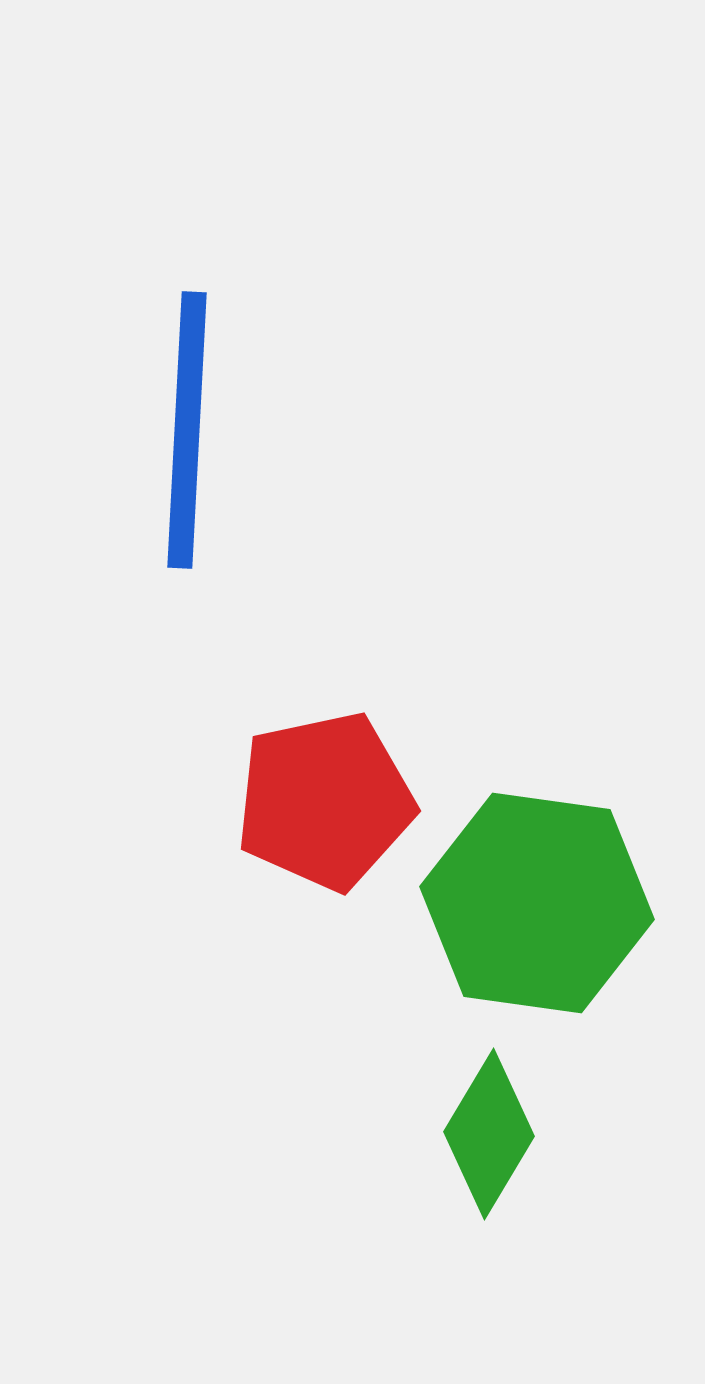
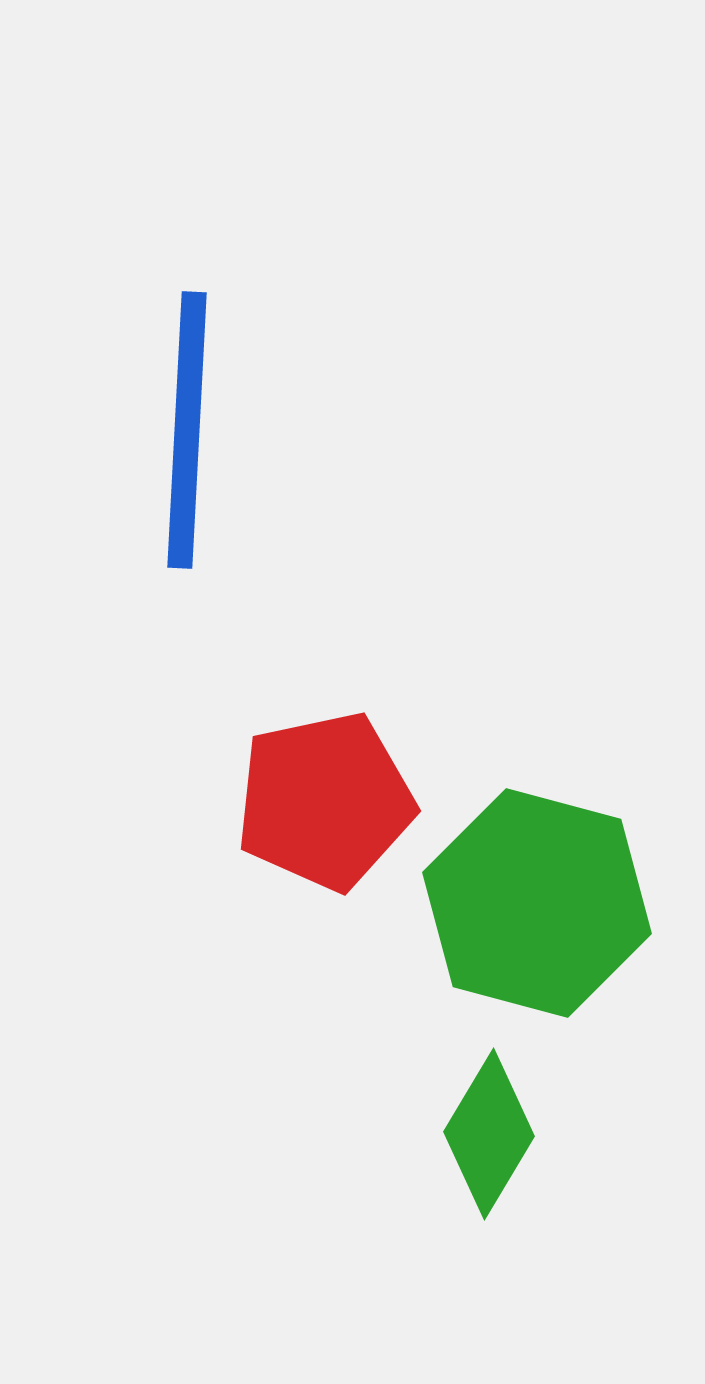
green hexagon: rotated 7 degrees clockwise
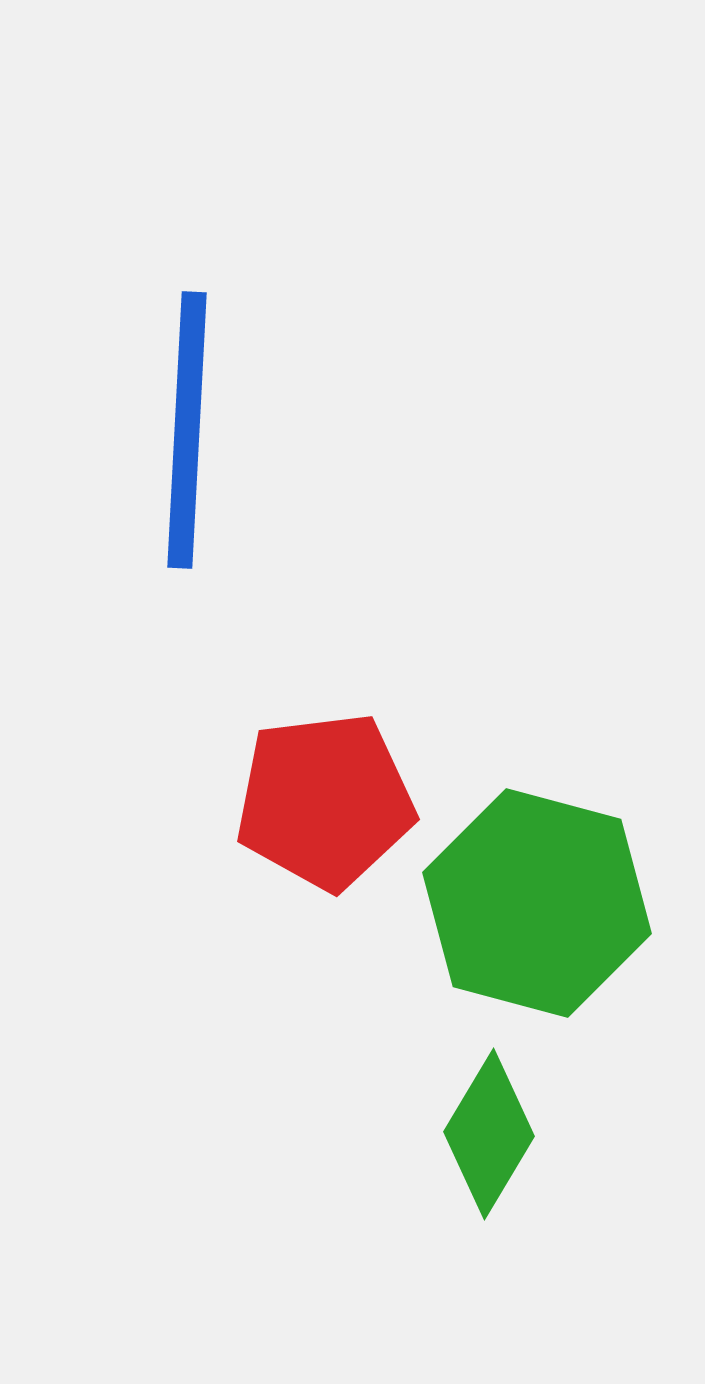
red pentagon: rotated 5 degrees clockwise
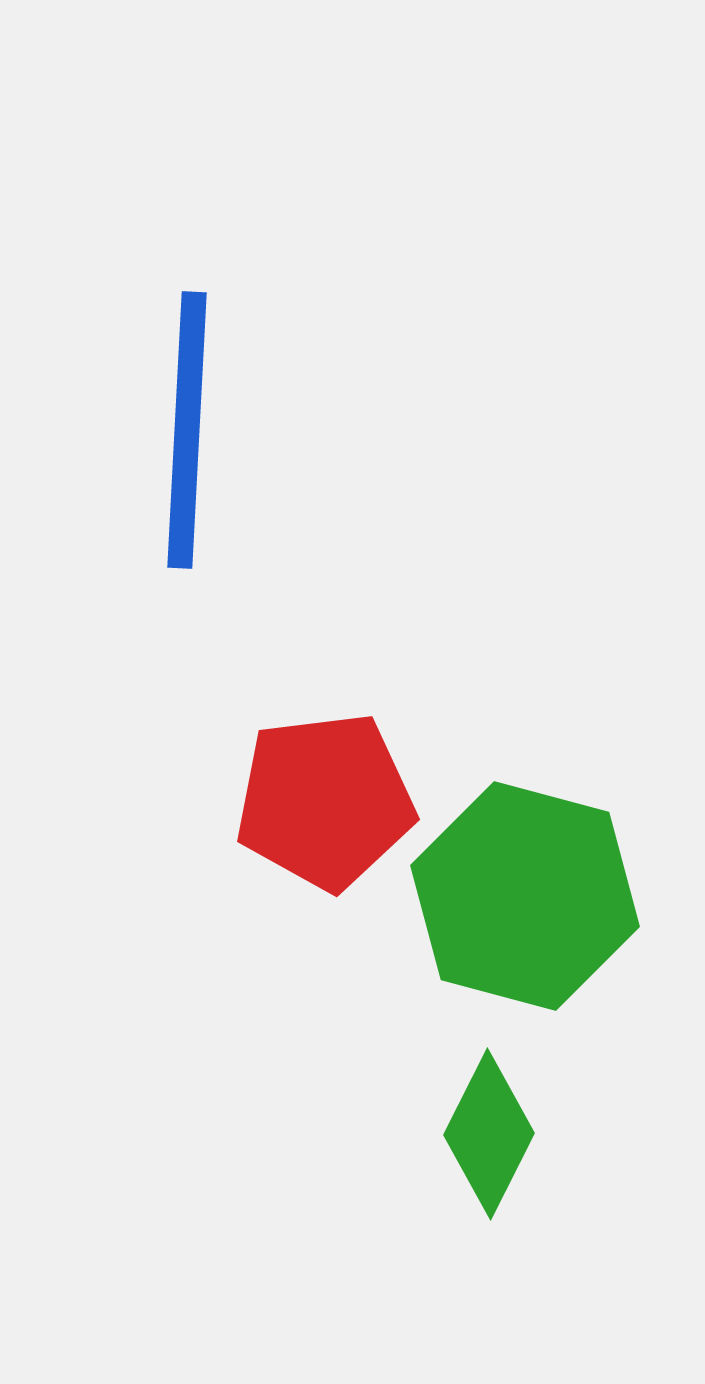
green hexagon: moved 12 px left, 7 px up
green diamond: rotated 4 degrees counterclockwise
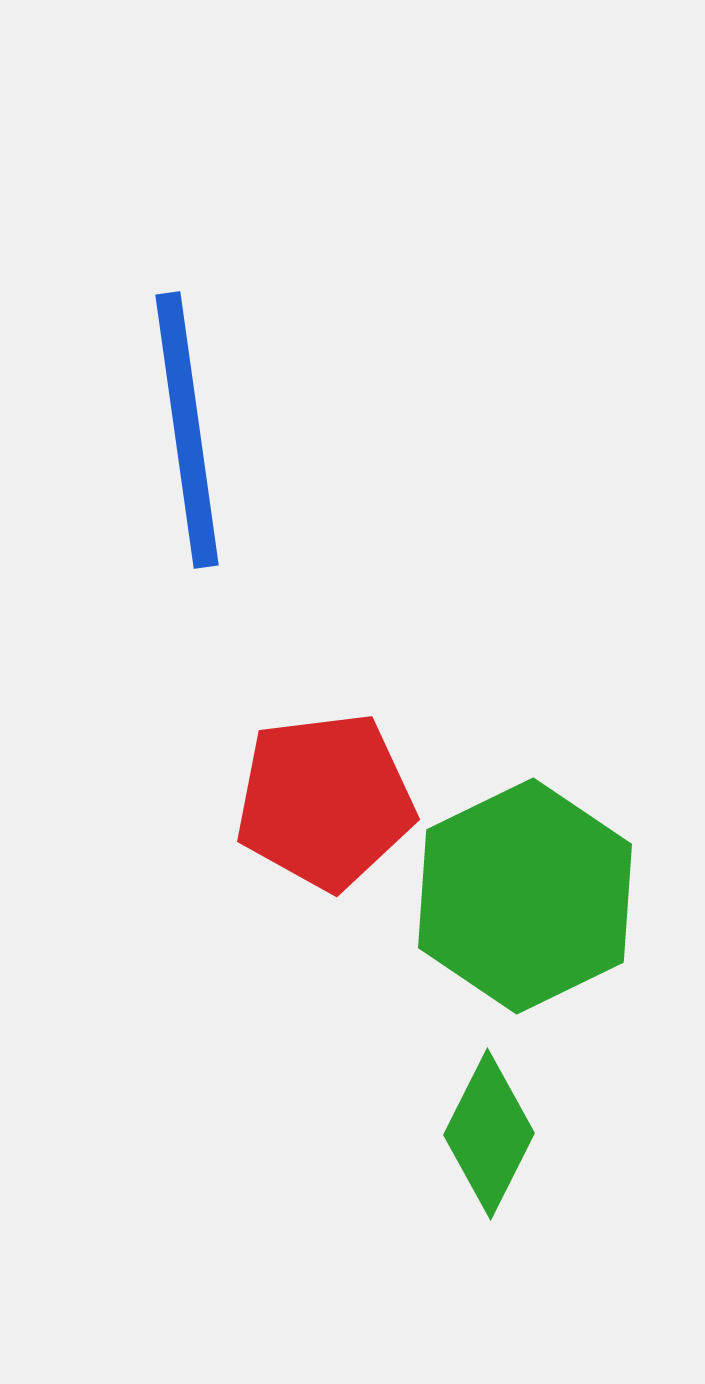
blue line: rotated 11 degrees counterclockwise
green hexagon: rotated 19 degrees clockwise
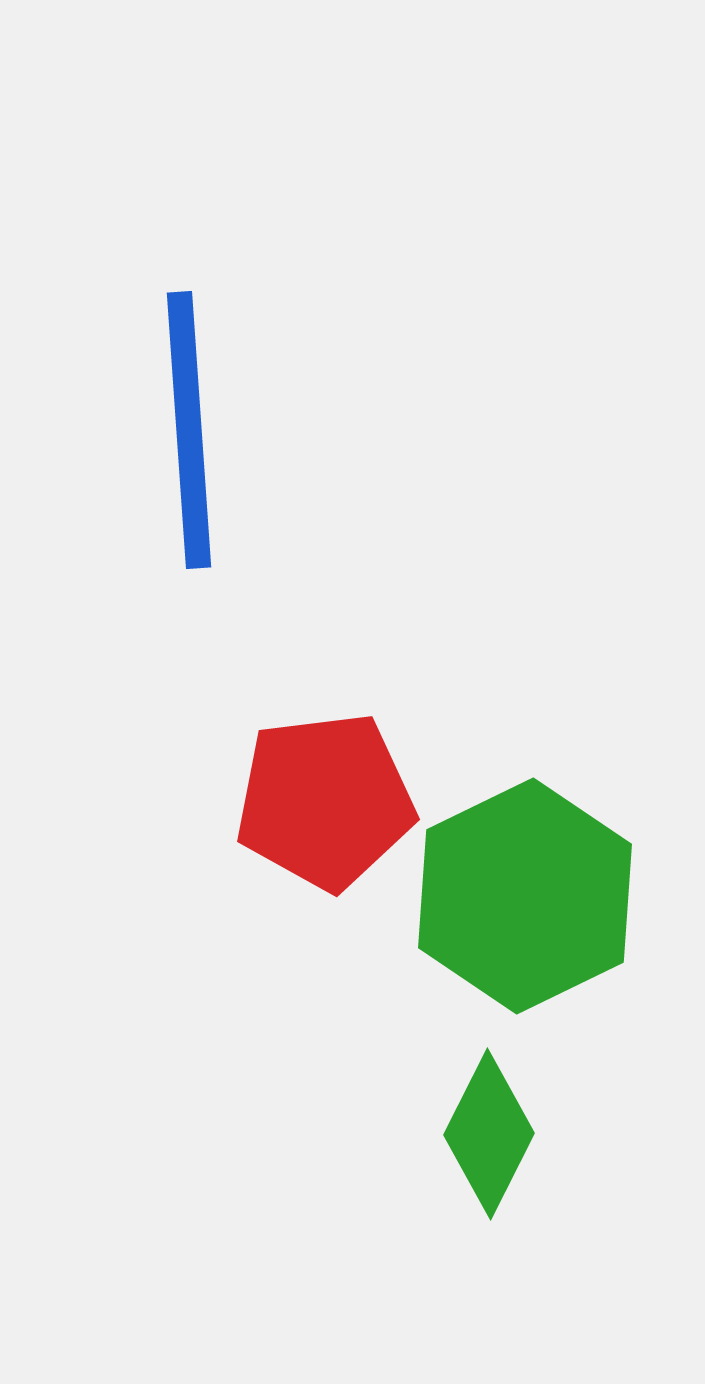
blue line: moved 2 px right; rotated 4 degrees clockwise
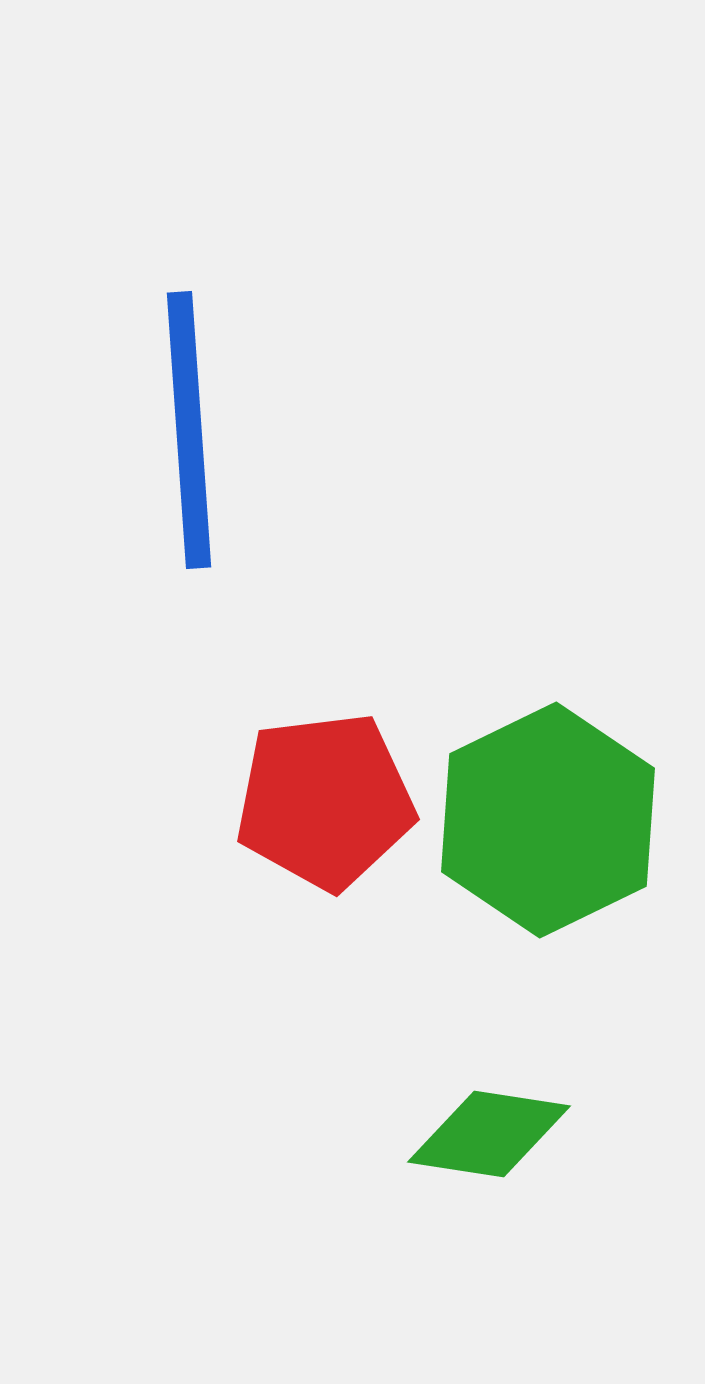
green hexagon: moved 23 px right, 76 px up
green diamond: rotated 72 degrees clockwise
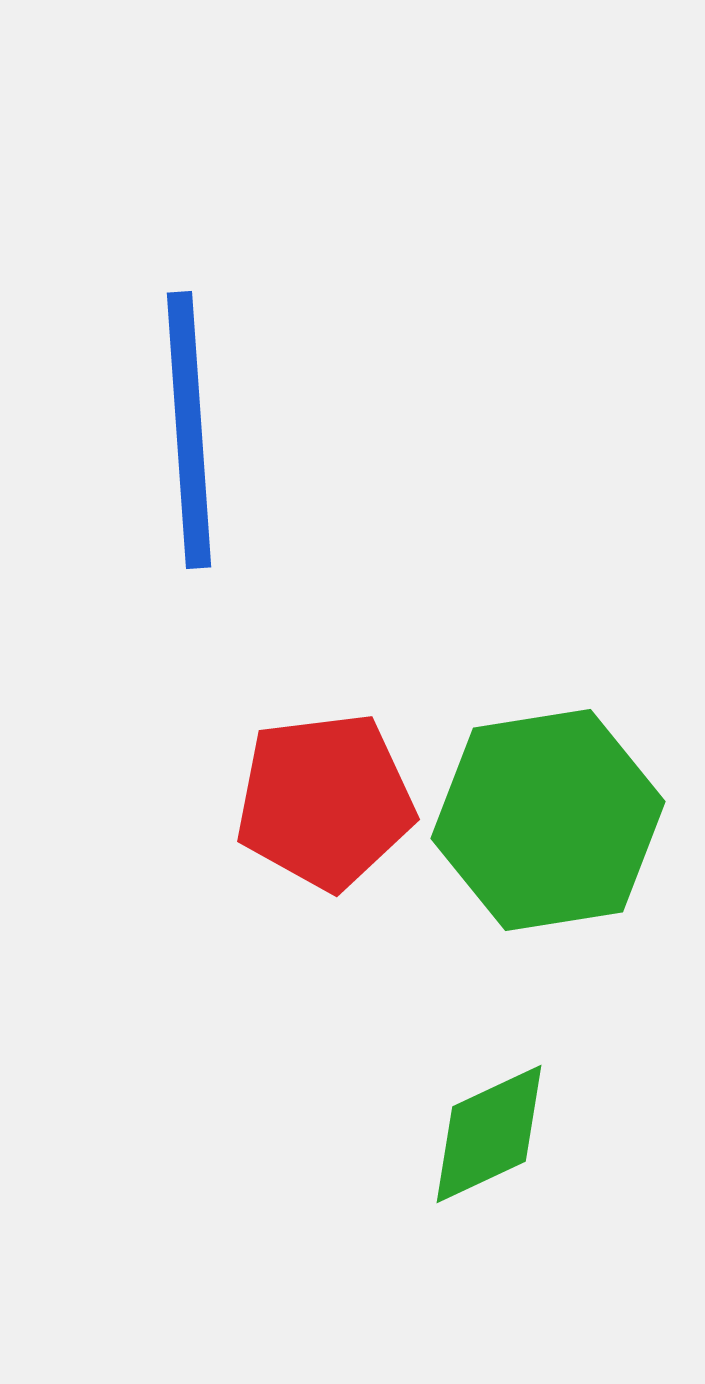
green hexagon: rotated 17 degrees clockwise
green diamond: rotated 34 degrees counterclockwise
